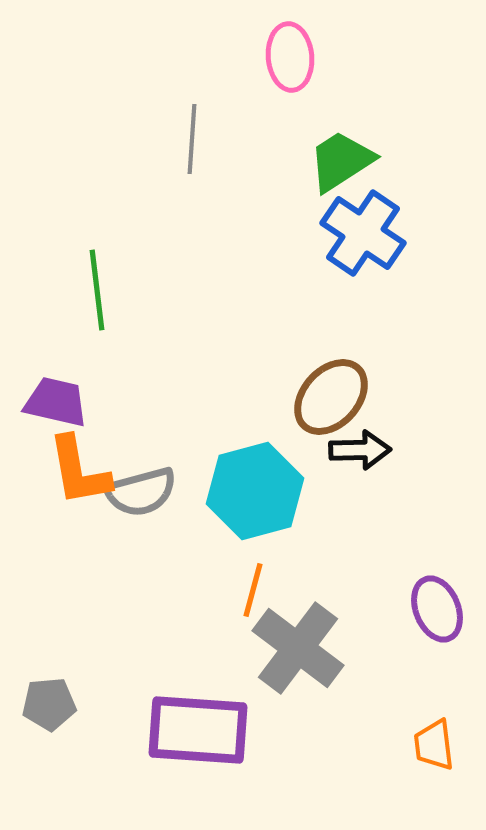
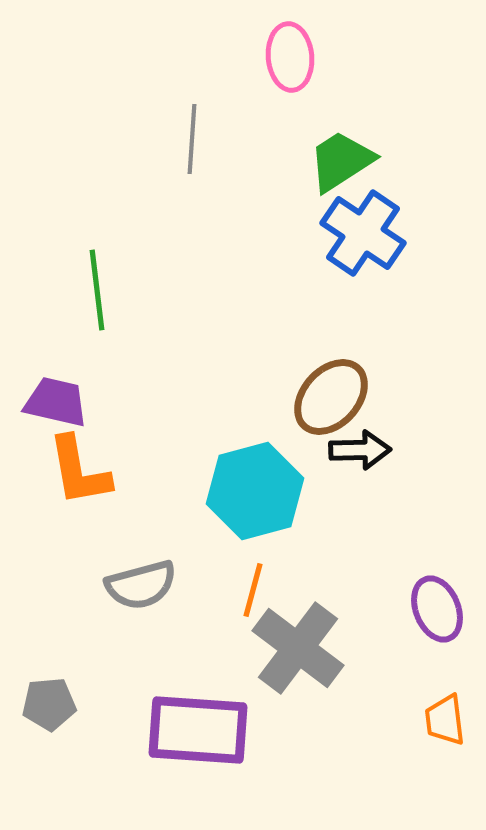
gray semicircle: moved 93 px down
orange trapezoid: moved 11 px right, 25 px up
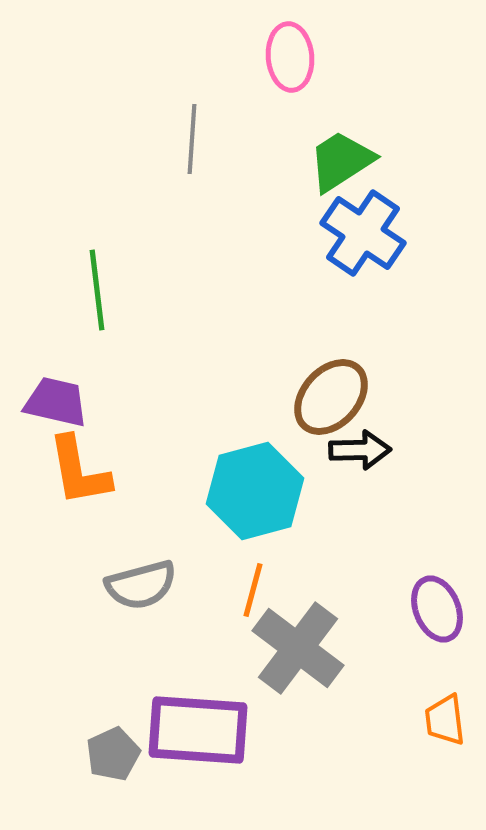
gray pentagon: moved 64 px right, 50 px down; rotated 20 degrees counterclockwise
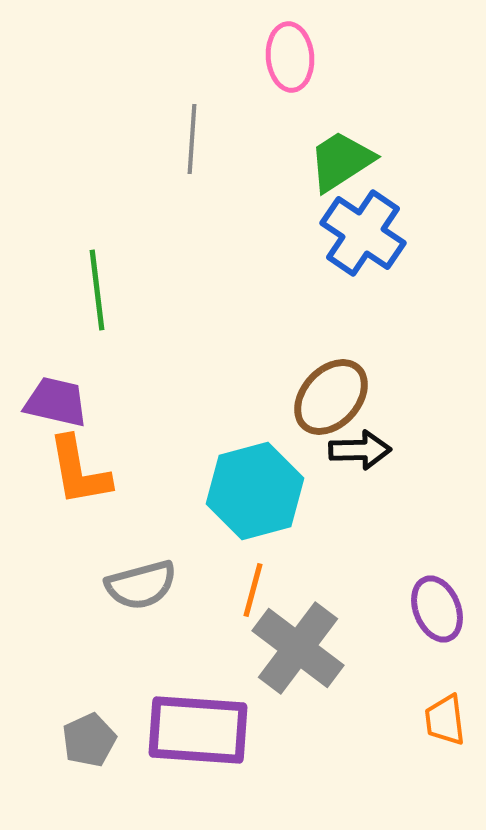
gray pentagon: moved 24 px left, 14 px up
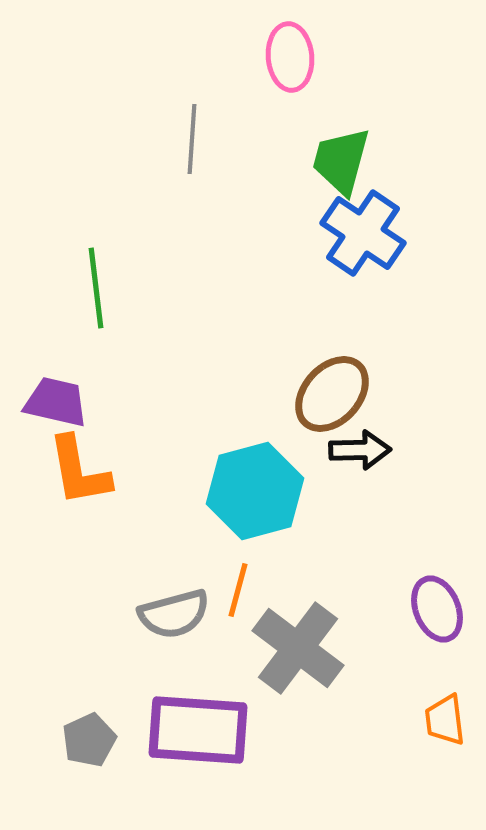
green trapezoid: rotated 42 degrees counterclockwise
green line: moved 1 px left, 2 px up
brown ellipse: moved 1 px right, 3 px up
gray semicircle: moved 33 px right, 29 px down
orange line: moved 15 px left
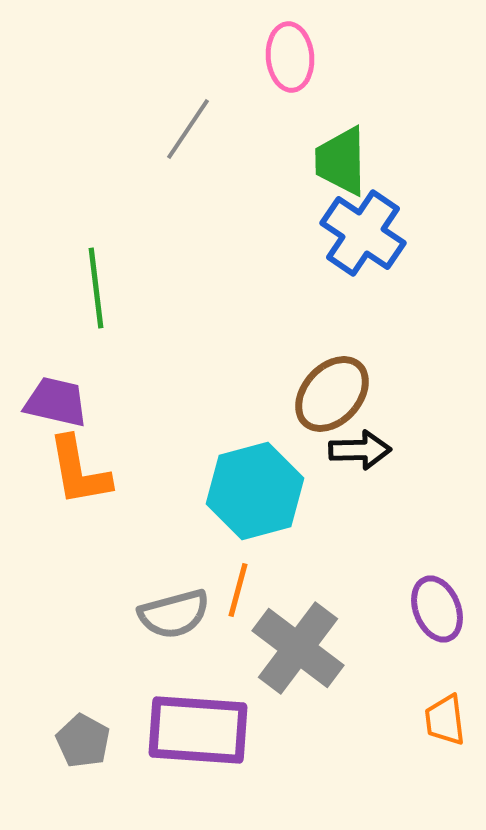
gray line: moved 4 px left, 10 px up; rotated 30 degrees clockwise
green trapezoid: rotated 16 degrees counterclockwise
gray pentagon: moved 6 px left, 1 px down; rotated 18 degrees counterclockwise
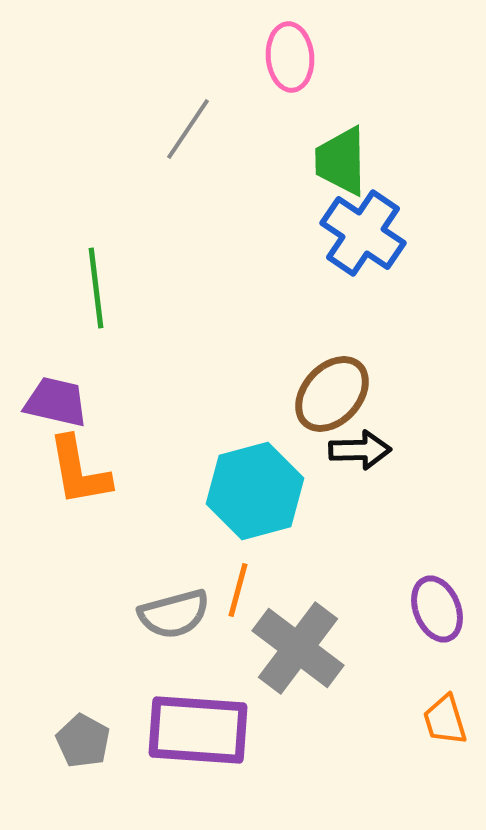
orange trapezoid: rotated 10 degrees counterclockwise
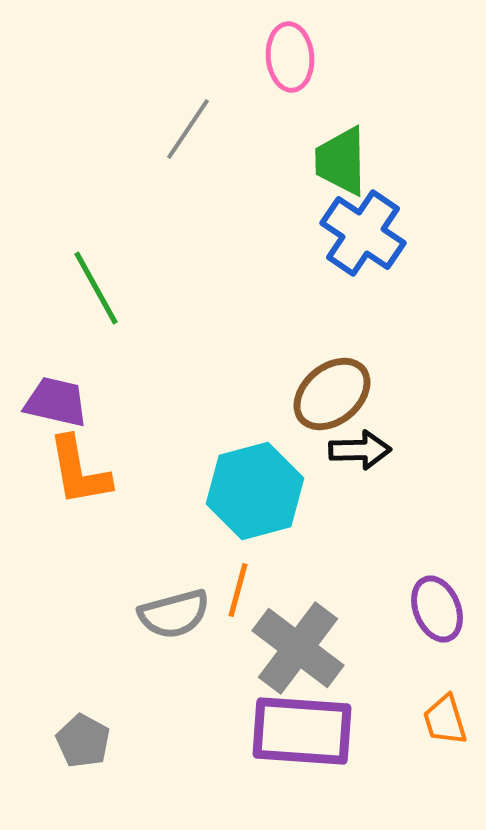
green line: rotated 22 degrees counterclockwise
brown ellipse: rotated 8 degrees clockwise
purple rectangle: moved 104 px right, 1 px down
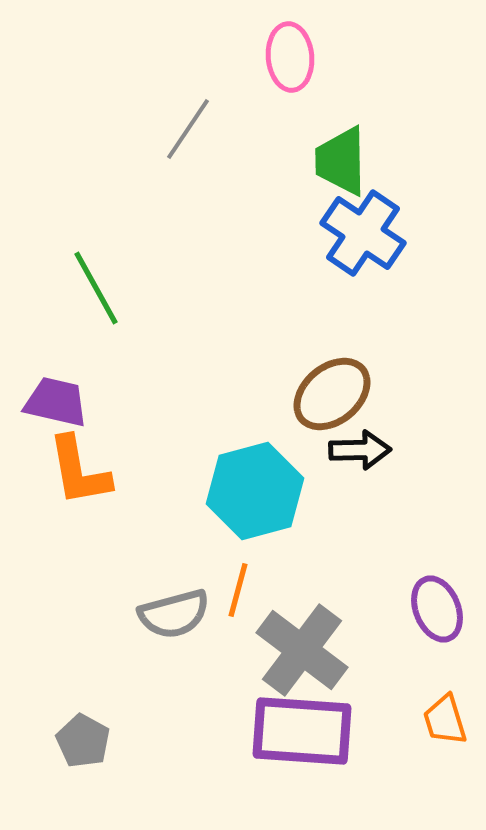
gray cross: moved 4 px right, 2 px down
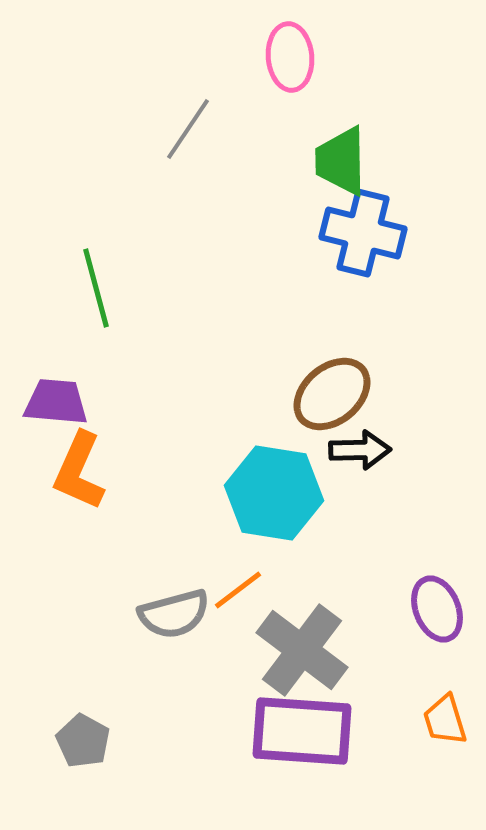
blue cross: rotated 20 degrees counterclockwise
green line: rotated 14 degrees clockwise
purple trapezoid: rotated 8 degrees counterclockwise
orange L-shape: rotated 34 degrees clockwise
cyan hexagon: moved 19 px right, 2 px down; rotated 24 degrees clockwise
orange line: rotated 38 degrees clockwise
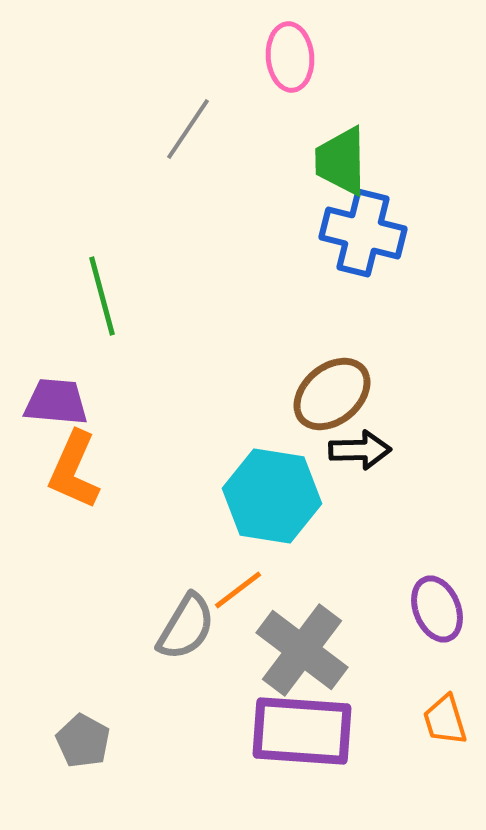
green line: moved 6 px right, 8 px down
orange L-shape: moved 5 px left, 1 px up
cyan hexagon: moved 2 px left, 3 px down
gray semicircle: moved 12 px right, 13 px down; rotated 44 degrees counterclockwise
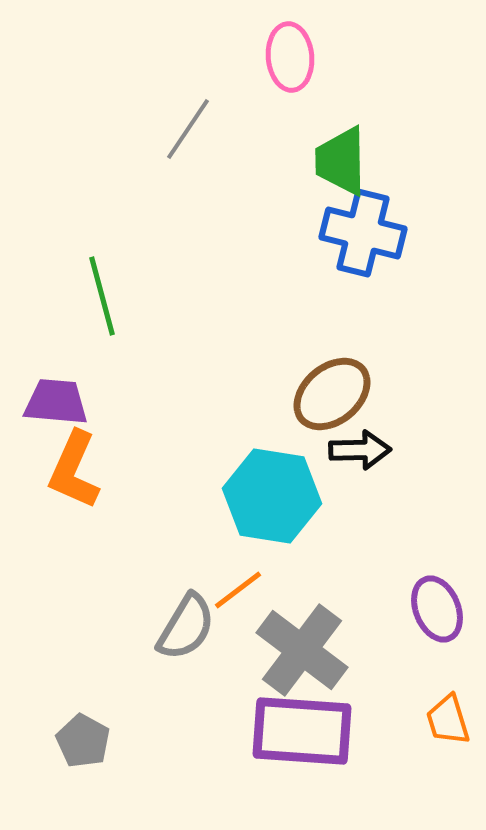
orange trapezoid: moved 3 px right
